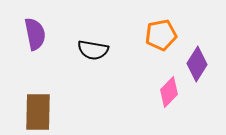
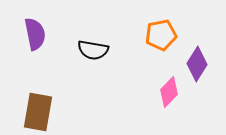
brown rectangle: rotated 9 degrees clockwise
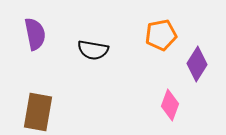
pink diamond: moved 1 px right, 13 px down; rotated 24 degrees counterclockwise
